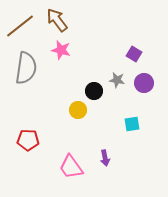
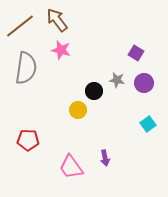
purple square: moved 2 px right, 1 px up
cyan square: moved 16 px right; rotated 28 degrees counterclockwise
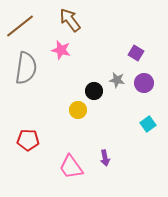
brown arrow: moved 13 px right
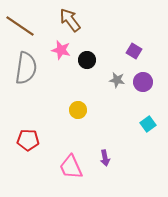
brown line: rotated 72 degrees clockwise
purple square: moved 2 px left, 2 px up
purple circle: moved 1 px left, 1 px up
black circle: moved 7 px left, 31 px up
pink trapezoid: rotated 12 degrees clockwise
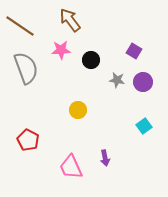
pink star: rotated 18 degrees counterclockwise
black circle: moved 4 px right
gray semicircle: rotated 28 degrees counterclockwise
cyan square: moved 4 px left, 2 px down
red pentagon: rotated 25 degrees clockwise
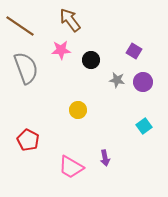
pink trapezoid: rotated 36 degrees counterclockwise
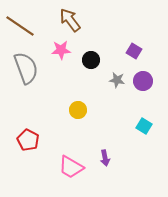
purple circle: moved 1 px up
cyan square: rotated 21 degrees counterclockwise
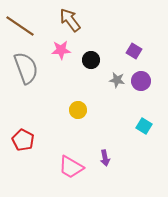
purple circle: moved 2 px left
red pentagon: moved 5 px left
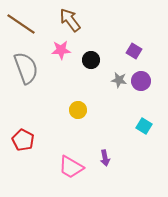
brown line: moved 1 px right, 2 px up
gray star: moved 2 px right
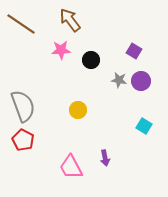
gray semicircle: moved 3 px left, 38 px down
pink trapezoid: rotated 32 degrees clockwise
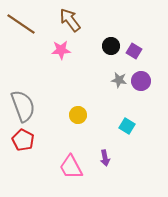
black circle: moved 20 px right, 14 px up
yellow circle: moved 5 px down
cyan square: moved 17 px left
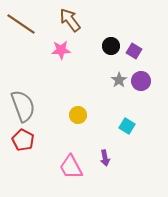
gray star: rotated 28 degrees clockwise
